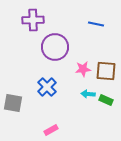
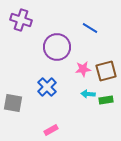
purple cross: moved 12 px left; rotated 20 degrees clockwise
blue line: moved 6 px left, 4 px down; rotated 21 degrees clockwise
purple circle: moved 2 px right
brown square: rotated 20 degrees counterclockwise
green rectangle: rotated 32 degrees counterclockwise
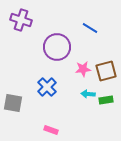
pink rectangle: rotated 48 degrees clockwise
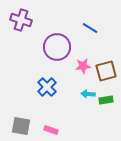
pink star: moved 3 px up
gray square: moved 8 px right, 23 px down
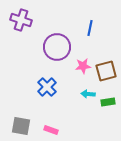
blue line: rotated 70 degrees clockwise
green rectangle: moved 2 px right, 2 px down
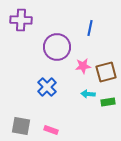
purple cross: rotated 15 degrees counterclockwise
brown square: moved 1 px down
